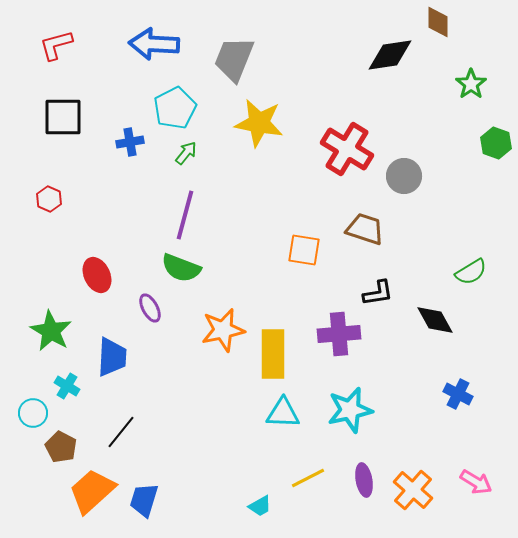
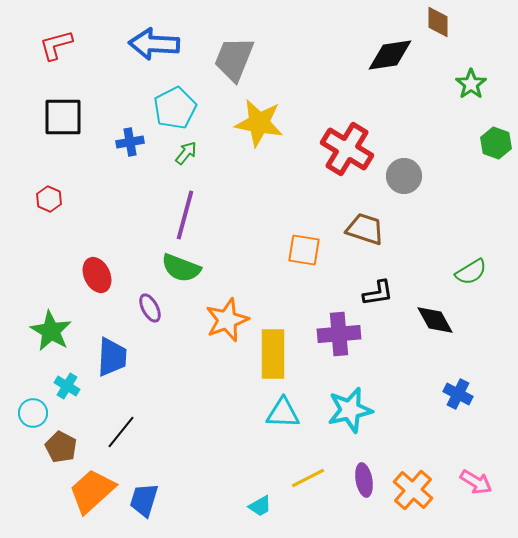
orange star at (223, 330): moved 4 px right, 10 px up; rotated 9 degrees counterclockwise
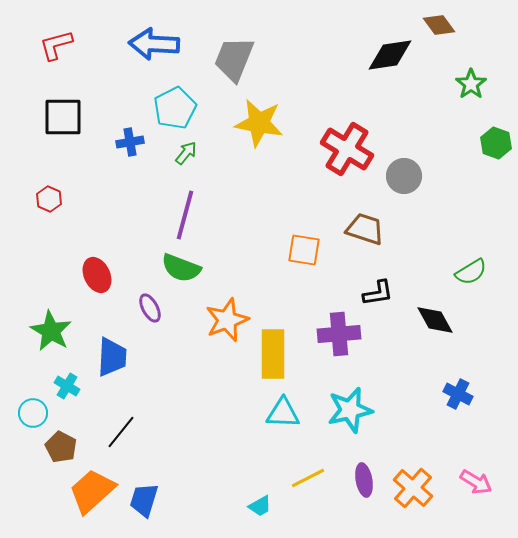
brown diamond at (438, 22): moved 1 px right, 3 px down; rotated 36 degrees counterclockwise
orange cross at (413, 490): moved 2 px up
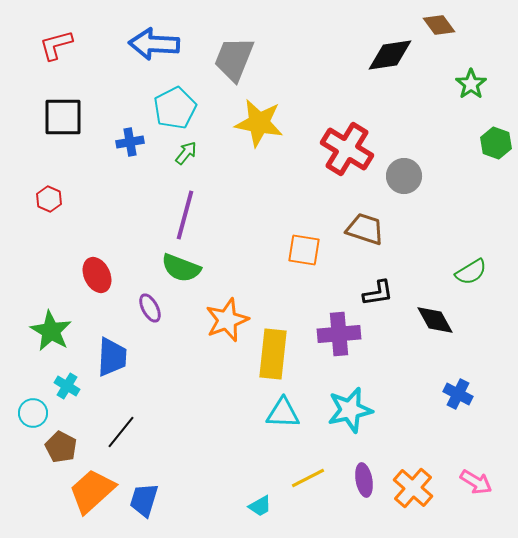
yellow rectangle at (273, 354): rotated 6 degrees clockwise
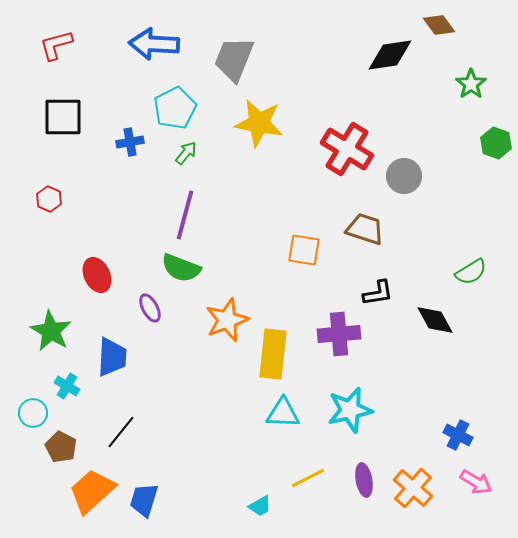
blue cross at (458, 394): moved 41 px down
